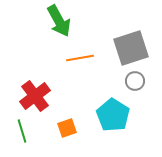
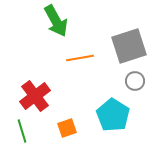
green arrow: moved 3 px left
gray square: moved 2 px left, 2 px up
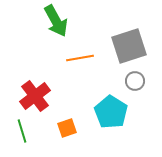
cyan pentagon: moved 2 px left, 3 px up
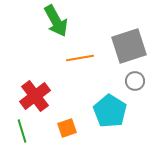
cyan pentagon: moved 1 px left, 1 px up
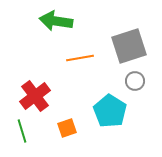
green arrow: rotated 128 degrees clockwise
